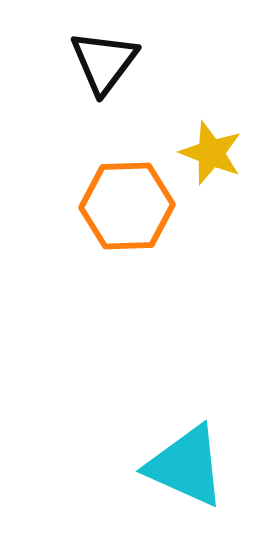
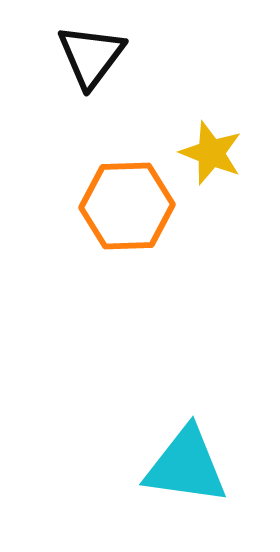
black triangle: moved 13 px left, 6 px up
cyan triangle: rotated 16 degrees counterclockwise
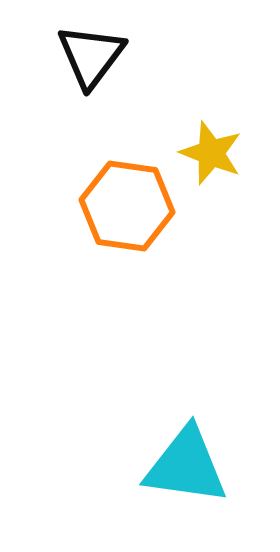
orange hexagon: rotated 10 degrees clockwise
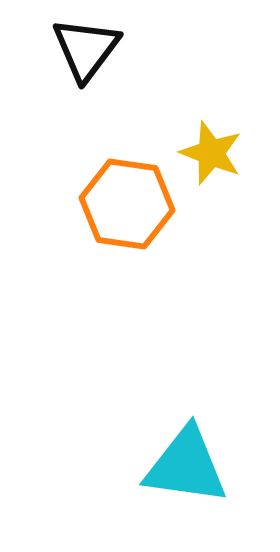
black triangle: moved 5 px left, 7 px up
orange hexagon: moved 2 px up
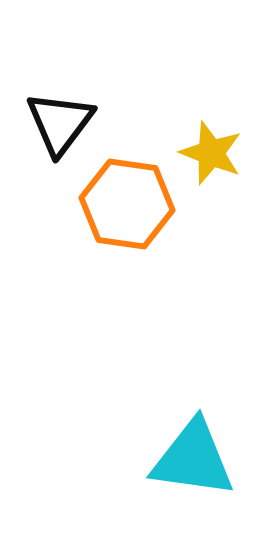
black triangle: moved 26 px left, 74 px down
cyan triangle: moved 7 px right, 7 px up
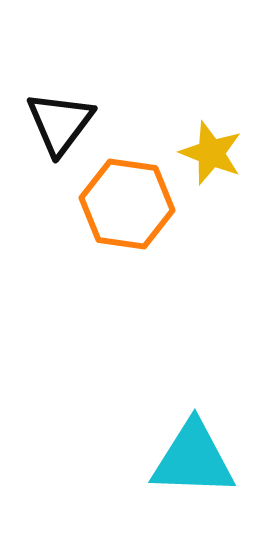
cyan triangle: rotated 6 degrees counterclockwise
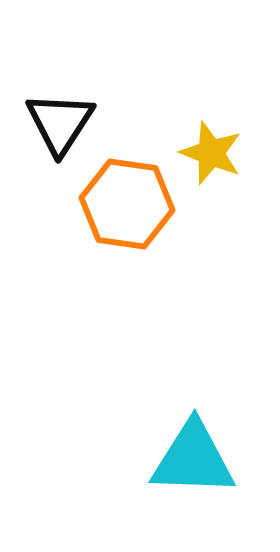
black triangle: rotated 4 degrees counterclockwise
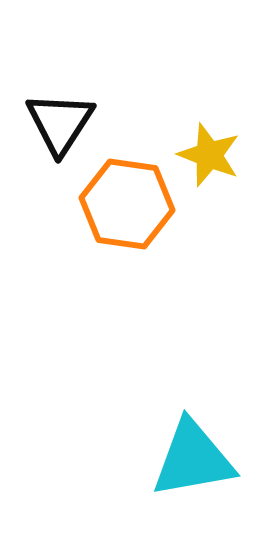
yellow star: moved 2 px left, 2 px down
cyan triangle: rotated 12 degrees counterclockwise
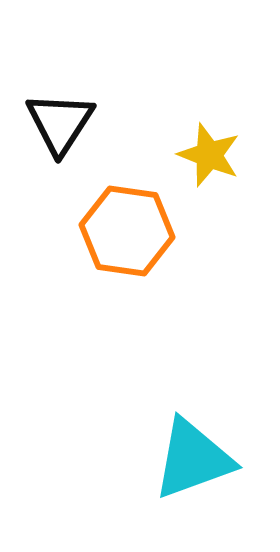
orange hexagon: moved 27 px down
cyan triangle: rotated 10 degrees counterclockwise
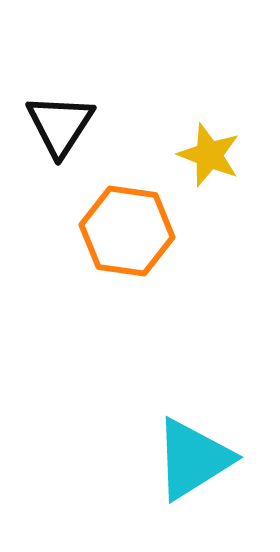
black triangle: moved 2 px down
cyan triangle: rotated 12 degrees counterclockwise
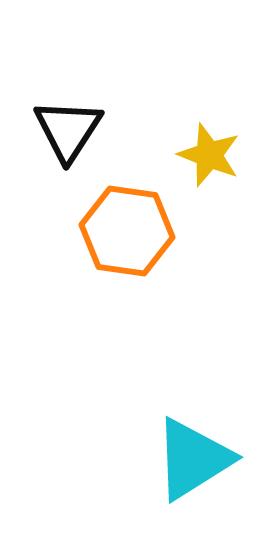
black triangle: moved 8 px right, 5 px down
